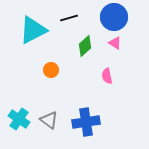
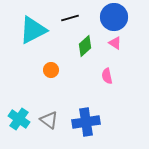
black line: moved 1 px right
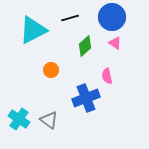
blue circle: moved 2 px left
blue cross: moved 24 px up; rotated 12 degrees counterclockwise
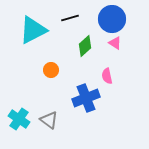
blue circle: moved 2 px down
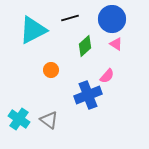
pink triangle: moved 1 px right, 1 px down
pink semicircle: rotated 126 degrees counterclockwise
blue cross: moved 2 px right, 3 px up
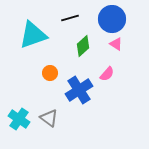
cyan triangle: moved 5 px down; rotated 8 degrees clockwise
green diamond: moved 2 px left
orange circle: moved 1 px left, 3 px down
pink semicircle: moved 2 px up
blue cross: moved 9 px left, 5 px up; rotated 12 degrees counterclockwise
gray triangle: moved 2 px up
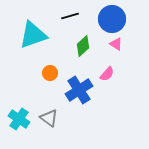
black line: moved 2 px up
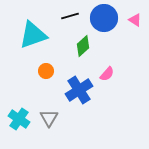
blue circle: moved 8 px left, 1 px up
pink triangle: moved 19 px right, 24 px up
orange circle: moved 4 px left, 2 px up
gray triangle: rotated 24 degrees clockwise
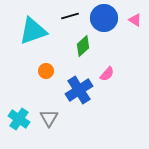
cyan triangle: moved 4 px up
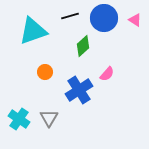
orange circle: moved 1 px left, 1 px down
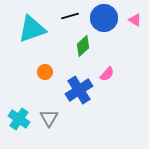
cyan triangle: moved 1 px left, 2 px up
